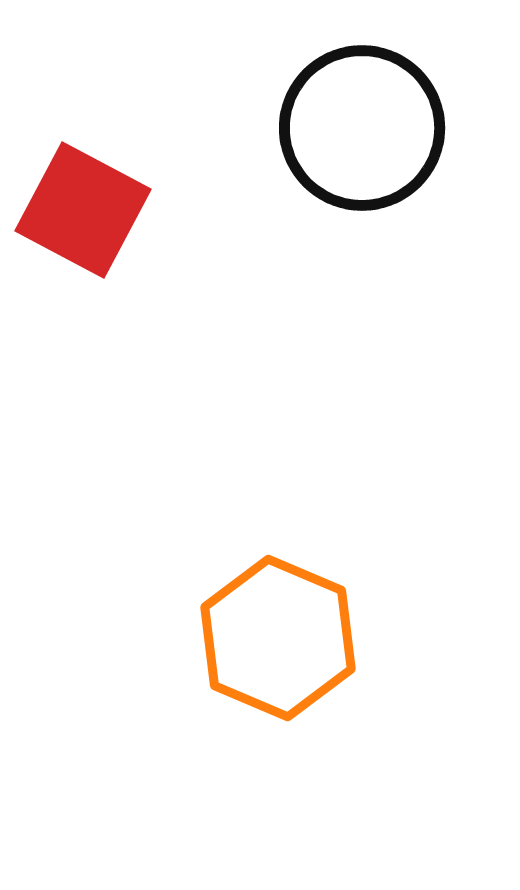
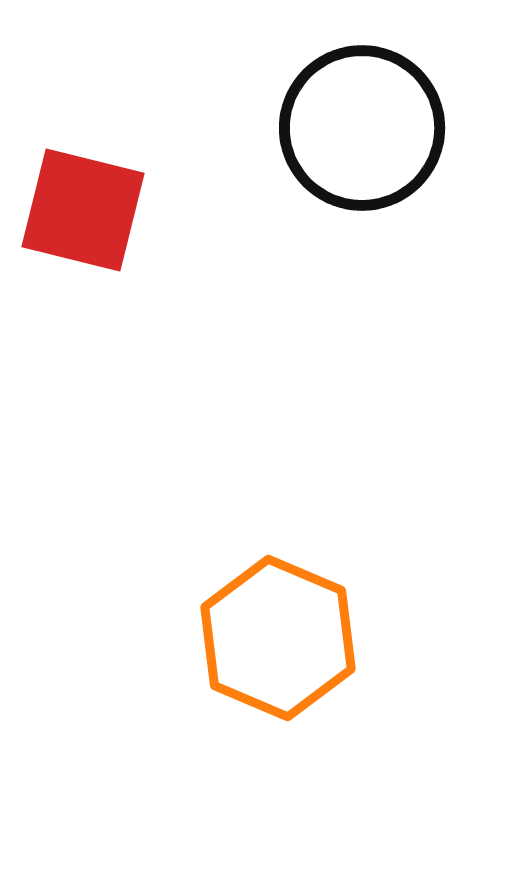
red square: rotated 14 degrees counterclockwise
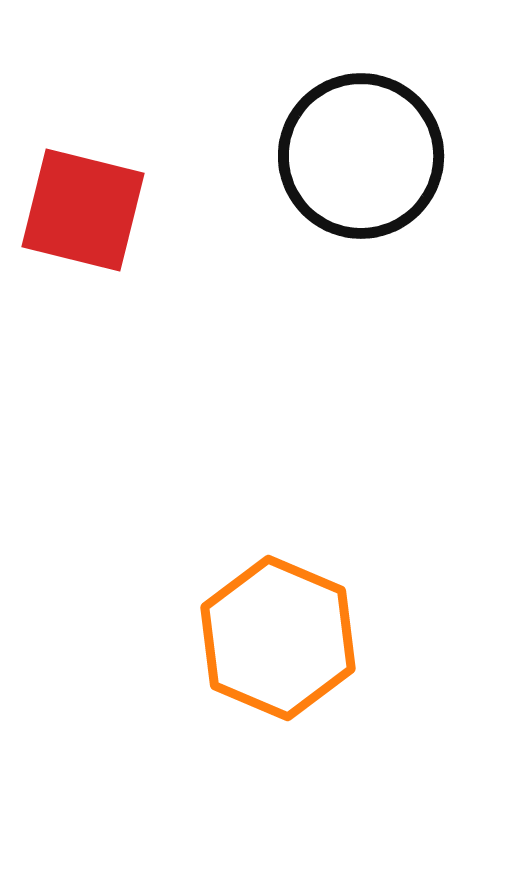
black circle: moved 1 px left, 28 px down
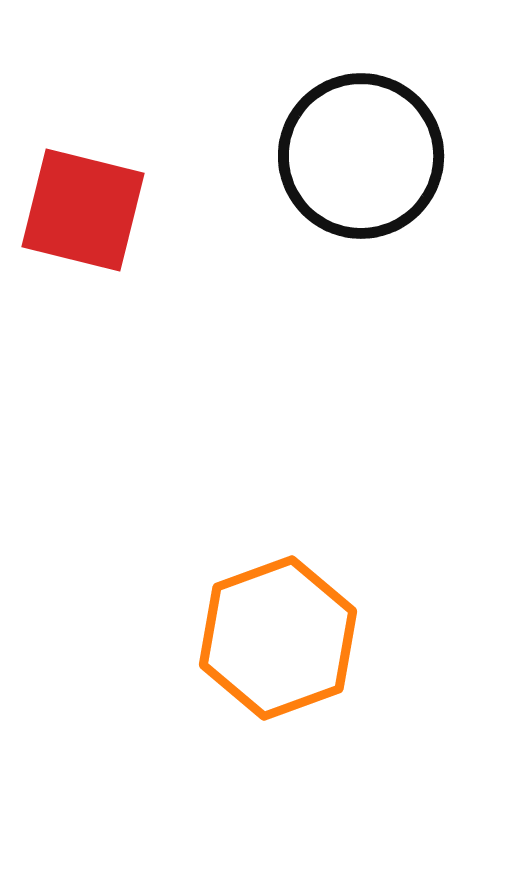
orange hexagon: rotated 17 degrees clockwise
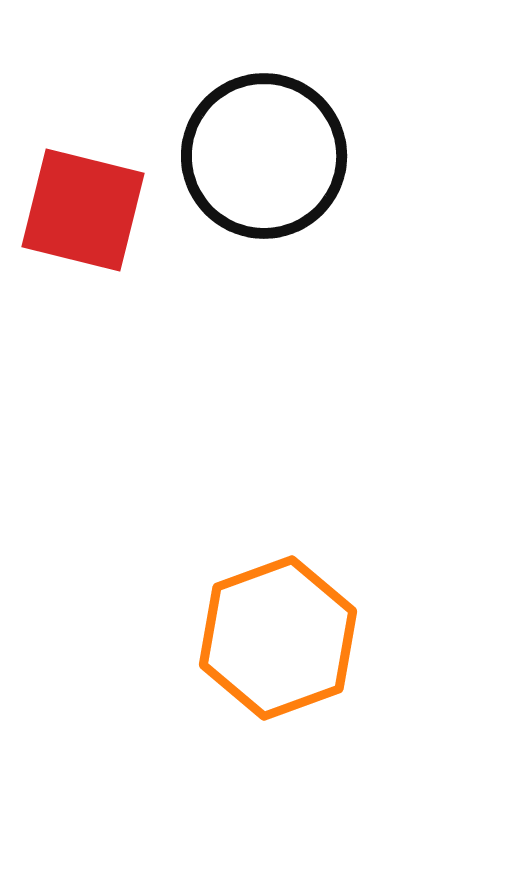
black circle: moved 97 px left
